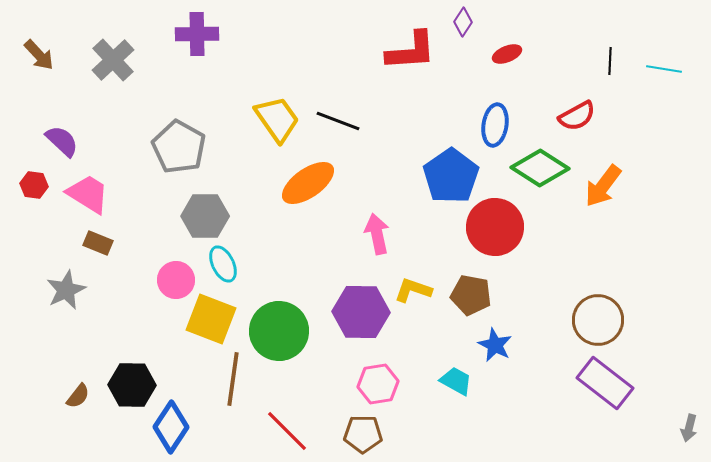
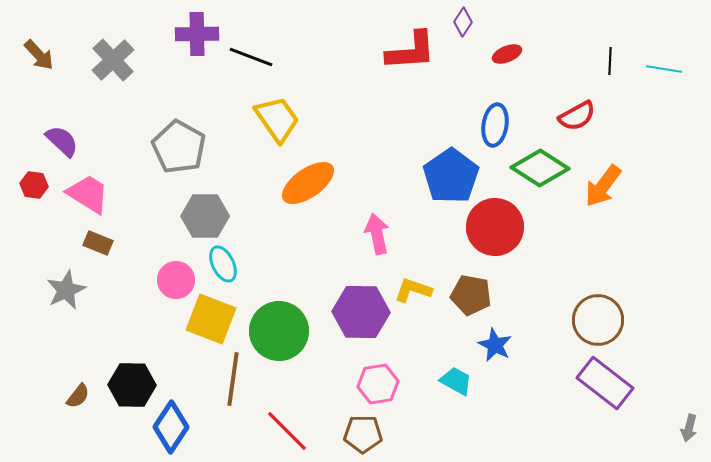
black line at (338, 121): moved 87 px left, 64 px up
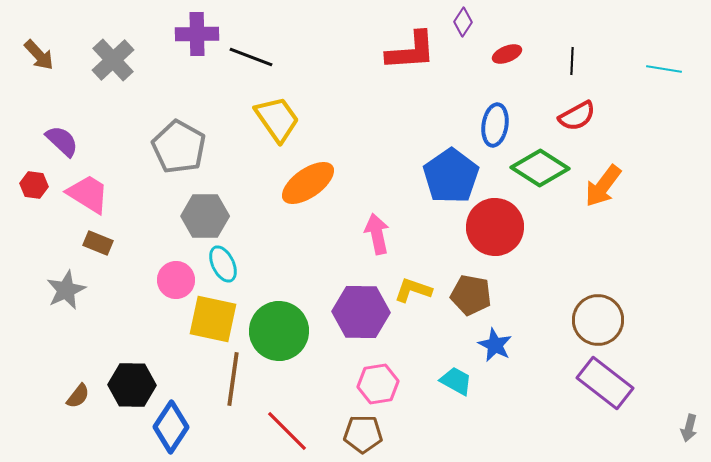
black line at (610, 61): moved 38 px left
yellow square at (211, 319): moved 2 px right; rotated 9 degrees counterclockwise
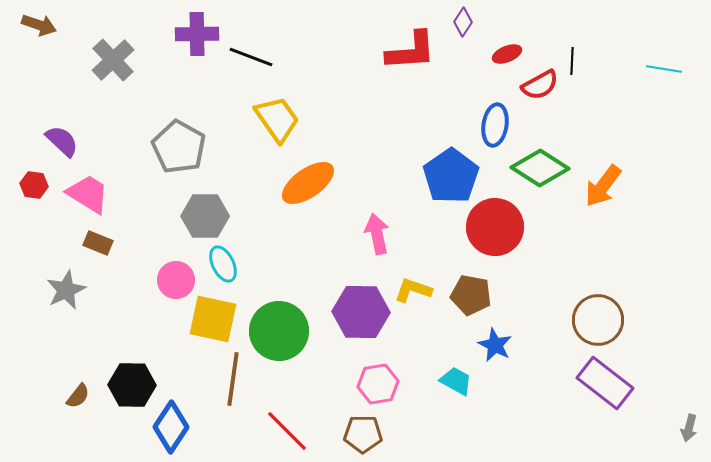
brown arrow at (39, 55): moved 30 px up; rotated 28 degrees counterclockwise
red semicircle at (577, 116): moved 37 px left, 31 px up
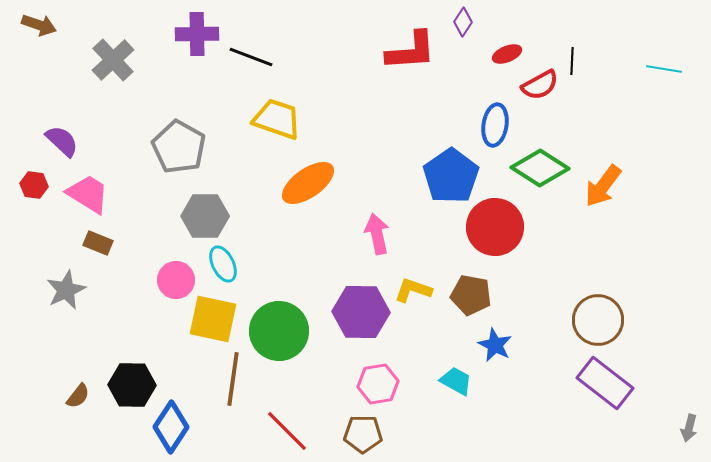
yellow trapezoid at (277, 119): rotated 36 degrees counterclockwise
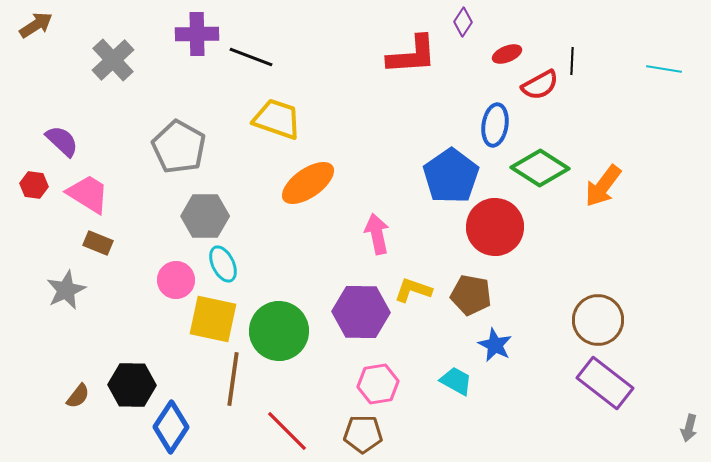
brown arrow at (39, 25): moved 3 px left; rotated 52 degrees counterclockwise
red L-shape at (411, 51): moved 1 px right, 4 px down
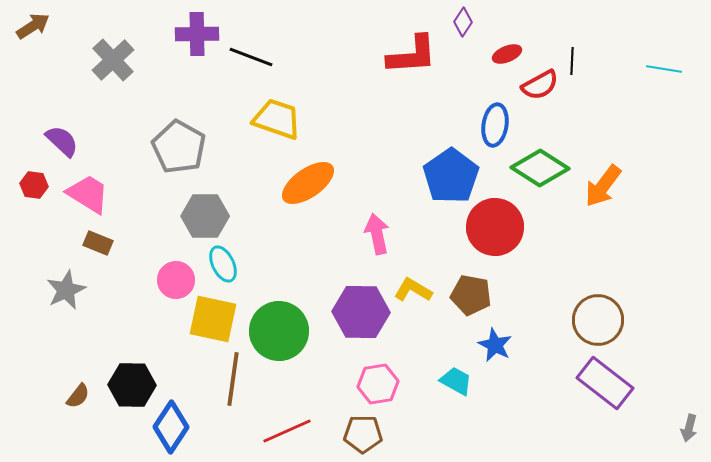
brown arrow at (36, 25): moved 3 px left, 1 px down
yellow L-shape at (413, 290): rotated 12 degrees clockwise
red line at (287, 431): rotated 69 degrees counterclockwise
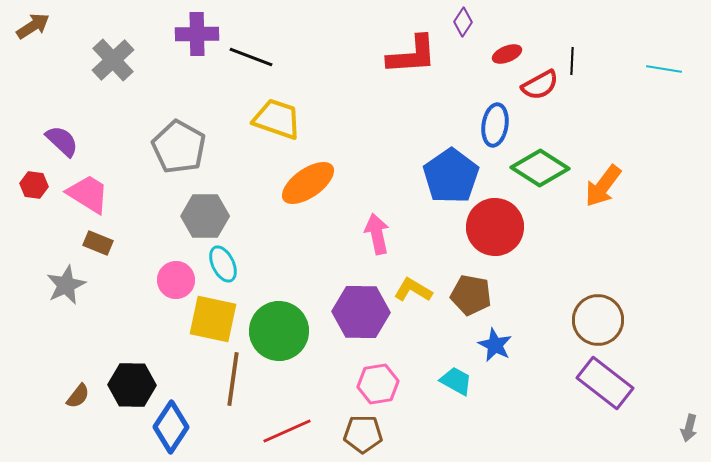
gray star at (66, 290): moved 5 px up
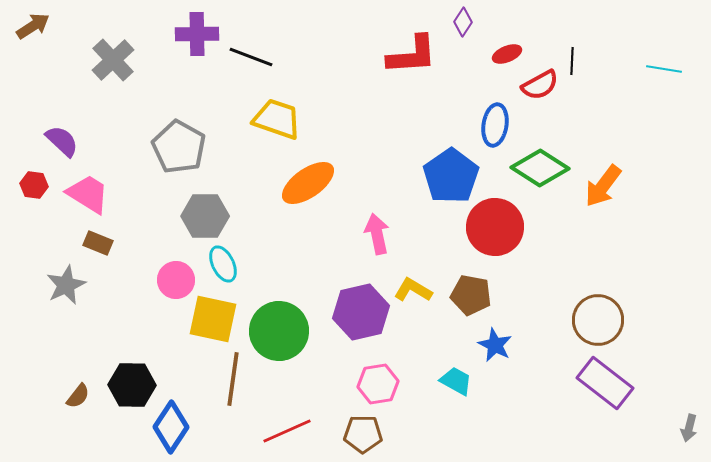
purple hexagon at (361, 312): rotated 14 degrees counterclockwise
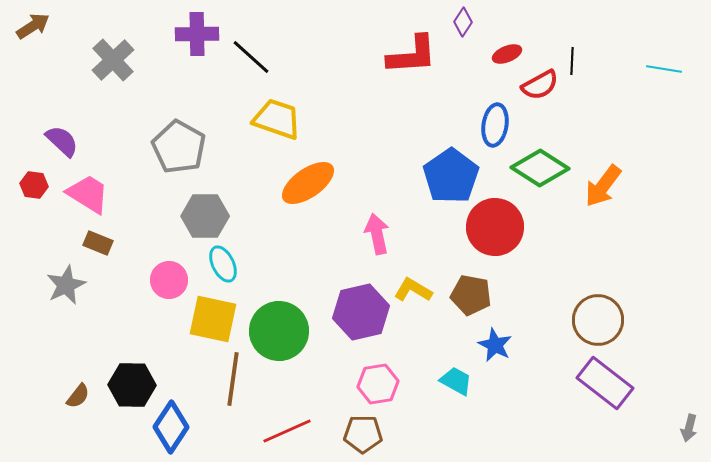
black line at (251, 57): rotated 21 degrees clockwise
pink circle at (176, 280): moved 7 px left
